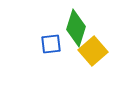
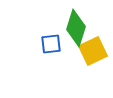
yellow square: rotated 16 degrees clockwise
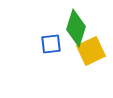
yellow square: moved 2 px left
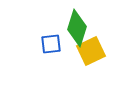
green diamond: moved 1 px right
